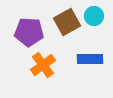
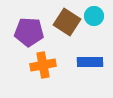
brown square: rotated 28 degrees counterclockwise
blue rectangle: moved 3 px down
orange cross: rotated 25 degrees clockwise
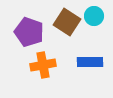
purple pentagon: rotated 16 degrees clockwise
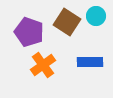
cyan circle: moved 2 px right
orange cross: rotated 25 degrees counterclockwise
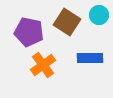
cyan circle: moved 3 px right, 1 px up
purple pentagon: rotated 8 degrees counterclockwise
blue rectangle: moved 4 px up
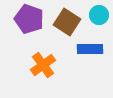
purple pentagon: moved 13 px up; rotated 8 degrees clockwise
blue rectangle: moved 9 px up
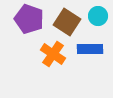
cyan circle: moved 1 px left, 1 px down
orange cross: moved 10 px right, 11 px up; rotated 20 degrees counterclockwise
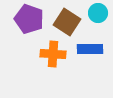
cyan circle: moved 3 px up
orange cross: rotated 30 degrees counterclockwise
